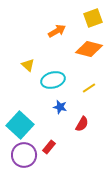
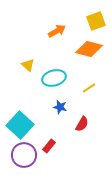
yellow square: moved 3 px right, 3 px down
cyan ellipse: moved 1 px right, 2 px up
red rectangle: moved 1 px up
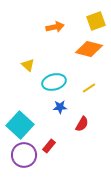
orange arrow: moved 2 px left, 4 px up; rotated 18 degrees clockwise
cyan ellipse: moved 4 px down
blue star: rotated 16 degrees counterclockwise
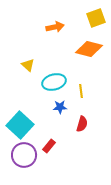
yellow square: moved 3 px up
yellow line: moved 8 px left, 3 px down; rotated 64 degrees counterclockwise
red semicircle: rotated 14 degrees counterclockwise
